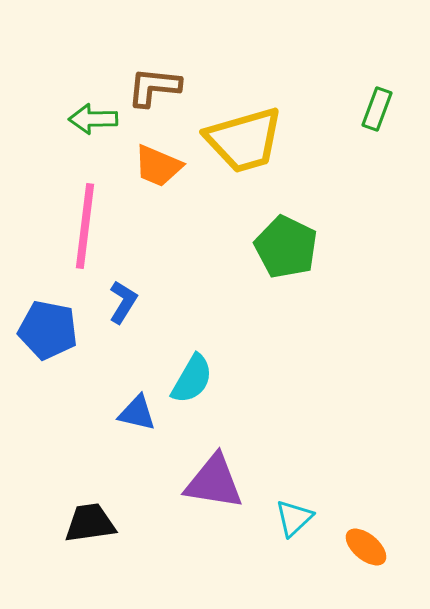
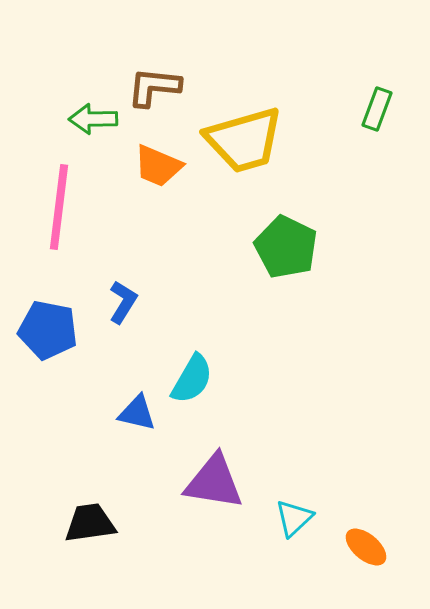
pink line: moved 26 px left, 19 px up
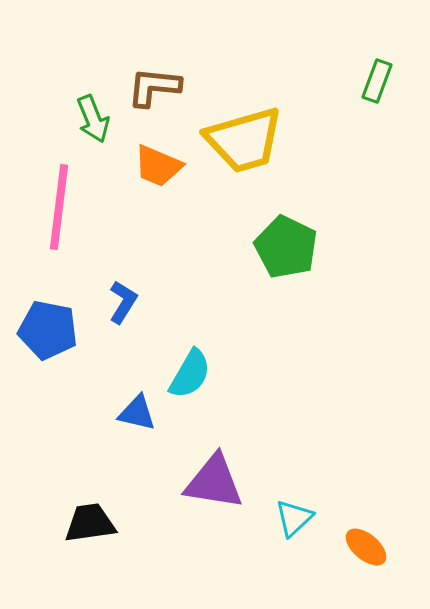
green rectangle: moved 28 px up
green arrow: rotated 111 degrees counterclockwise
cyan semicircle: moved 2 px left, 5 px up
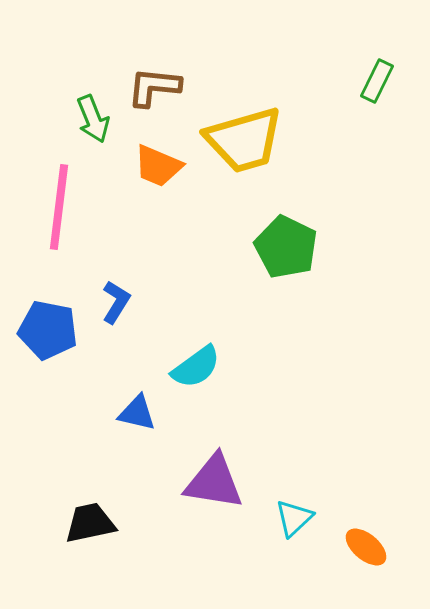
green rectangle: rotated 6 degrees clockwise
blue L-shape: moved 7 px left
cyan semicircle: moved 6 px right, 7 px up; rotated 24 degrees clockwise
black trapezoid: rotated 4 degrees counterclockwise
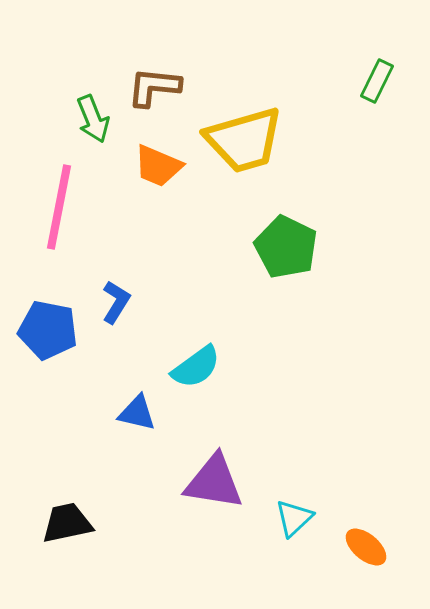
pink line: rotated 4 degrees clockwise
black trapezoid: moved 23 px left
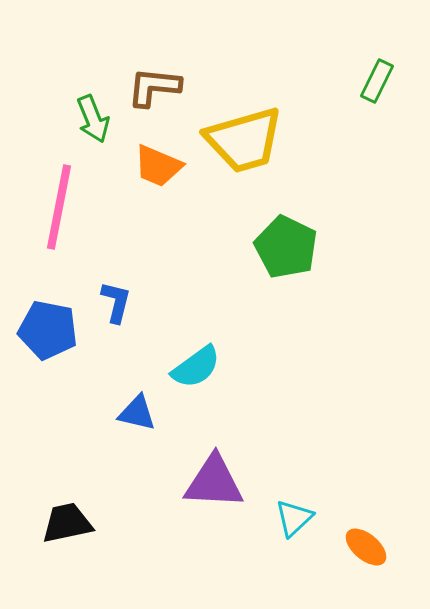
blue L-shape: rotated 18 degrees counterclockwise
purple triangle: rotated 6 degrees counterclockwise
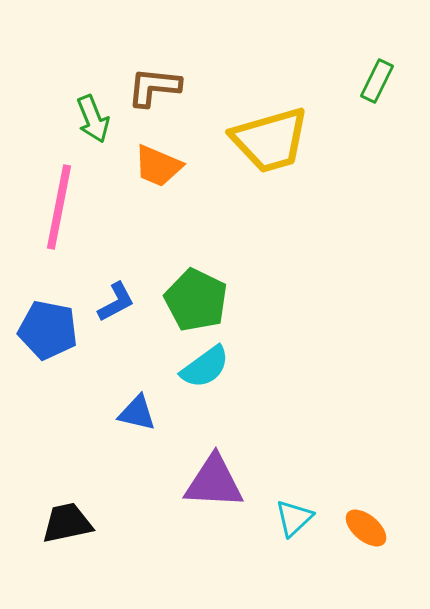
yellow trapezoid: moved 26 px right
green pentagon: moved 90 px left, 53 px down
blue L-shape: rotated 48 degrees clockwise
cyan semicircle: moved 9 px right
orange ellipse: moved 19 px up
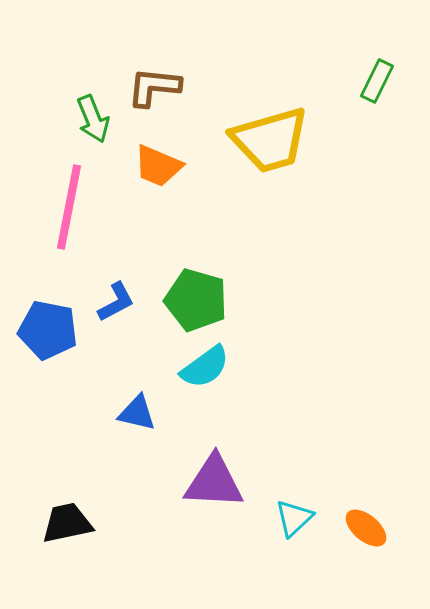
pink line: moved 10 px right
green pentagon: rotated 10 degrees counterclockwise
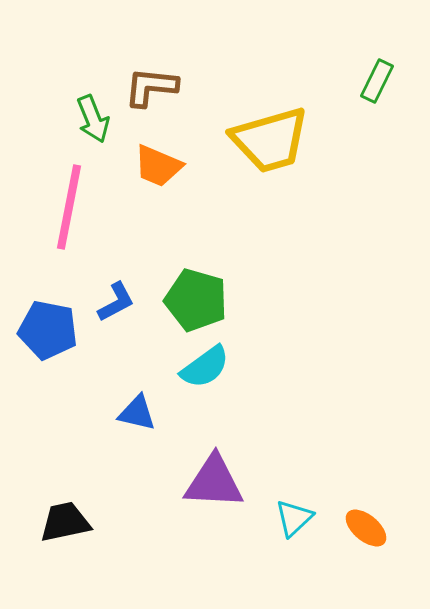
brown L-shape: moved 3 px left
black trapezoid: moved 2 px left, 1 px up
